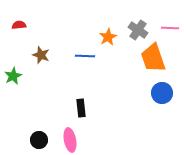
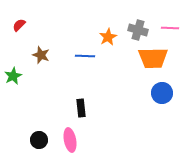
red semicircle: rotated 40 degrees counterclockwise
gray cross: rotated 18 degrees counterclockwise
orange trapezoid: rotated 72 degrees counterclockwise
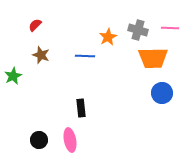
red semicircle: moved 16 px right
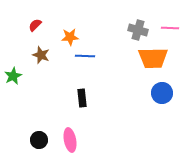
orange star: moved 38 px left; rotated 24 degrees clockwise
black rectangle: moved 1 px right, 10 px up
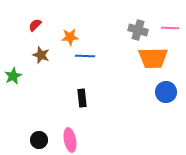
blue circle: moved 4 px right, 1 px up
